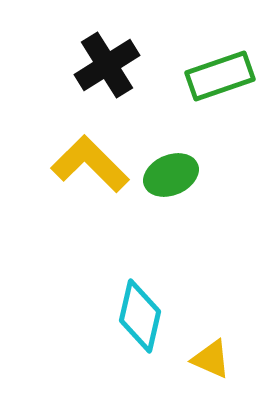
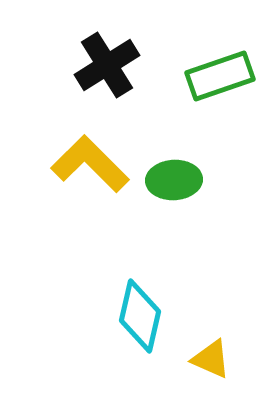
green ellipse: moved 3 px right, 5 px down; rotated 20 degrees clockwise
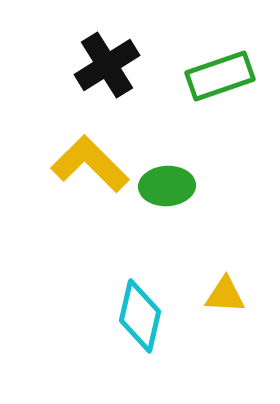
green ellipse: moved 7 px left, 6 px down
yellow triangle: moved 14 px right, 64 px up; rotated 21 degrees counterclockwise
